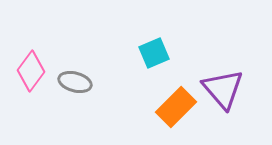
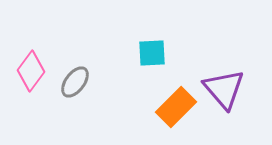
cyan square: moved 2 px left; rotated 20 degrees clockwise
gray ellipse: rotated 68 degrees counterclockwise
purple triangle: moved 1 px right
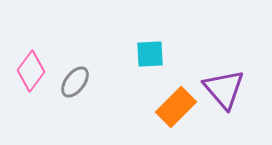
cyan square: moved 2 px left, 1 px down
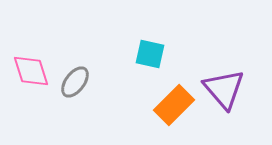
cyan square: rotated 16 degrees clockwise
pink diamond: rotated 54 degrees counterclockwise
orange rectangle: moved 2 px left, 2 px up
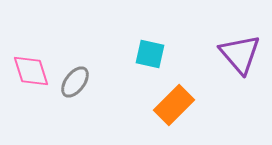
purple triangle: moved 16 px right, 35 px up
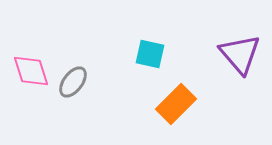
gray ellipse: moved 2 px left
orange rectangle: moved 2 px right, 1 px up
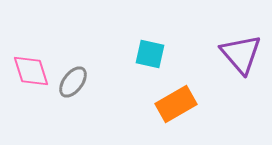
purple triangle: moved 1 px right
orange rectangle: rotated 15 degrees clockwise
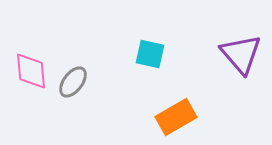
pink diamond: rotated 12 degrees clockwise
orange rectangle: moved 13 px down
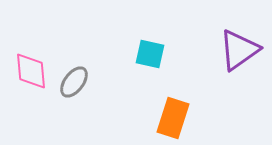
purple triangle: moved 2 px left, 4 px up; rotated 36 degrees clockwise
gray ellipse: moved 1 px right
orange rectangle: moved 3 px left, 1 px down; rotated 42 degrees counterclockwise
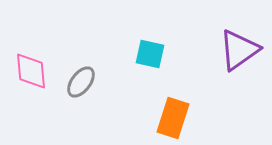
gray ellipse: moved 7 px right
